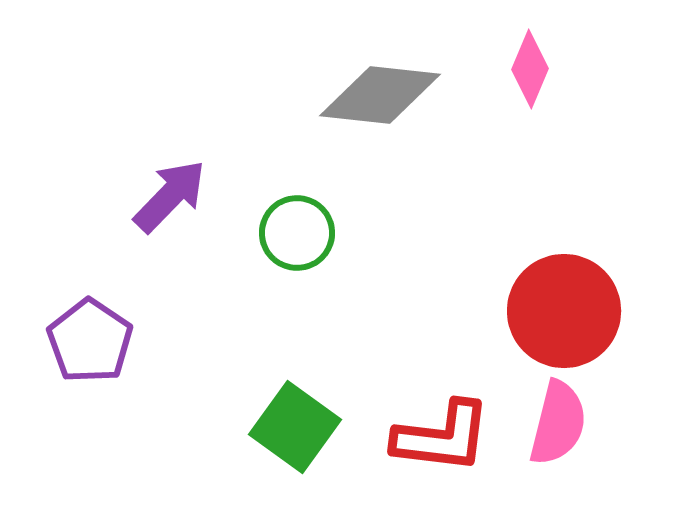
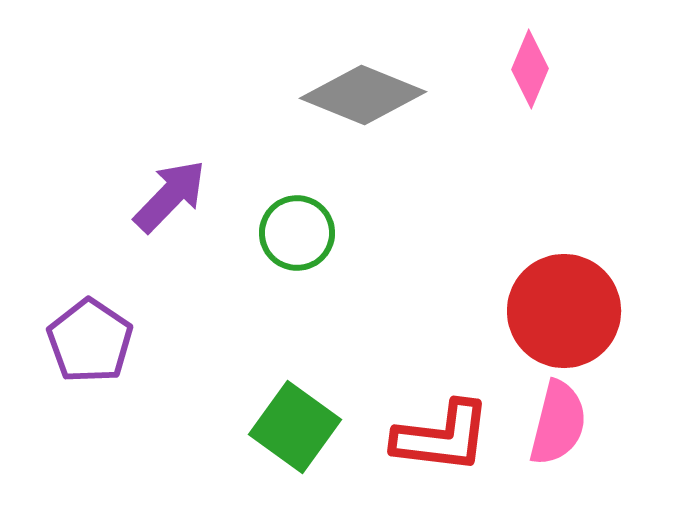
gray diamond: moved 17 px left; rotated 16 degrees clockwise
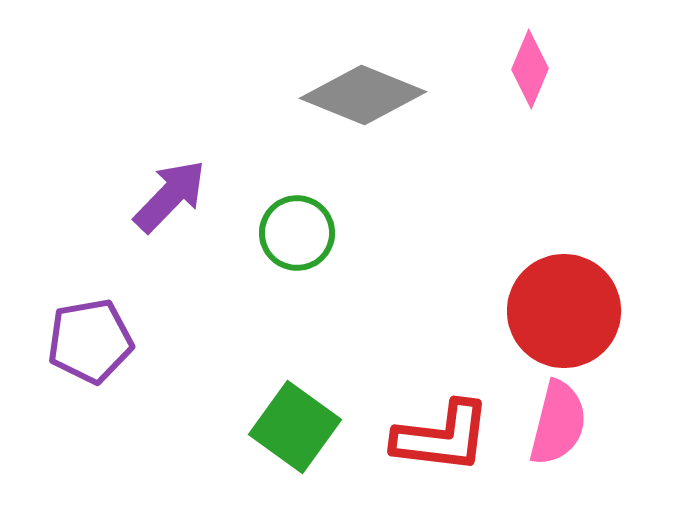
purple pentagon: rotated 28 degrees clockwise
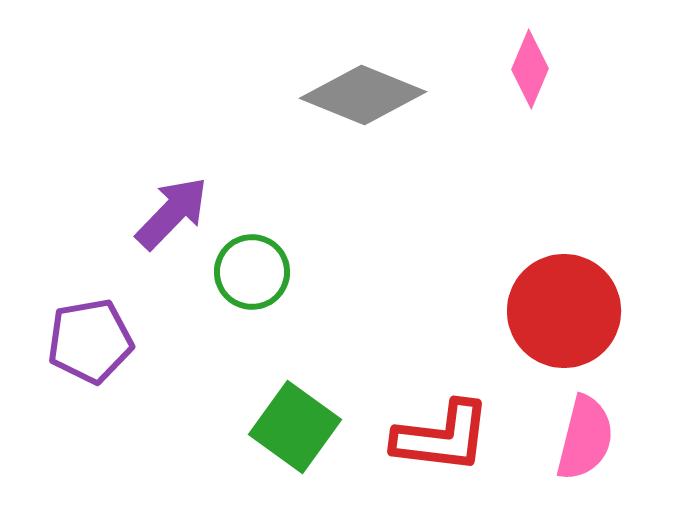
purple arrow: moved 2 px right, 17 px down
green circle: moved 45 px left, 39 px down
pink semicircle: moved 27 px right, 15 px down
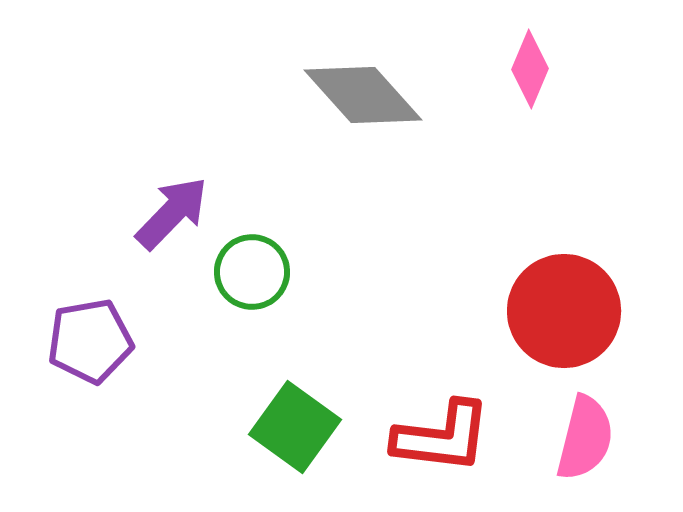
gray diamond: rotated 26 degrees clockwise
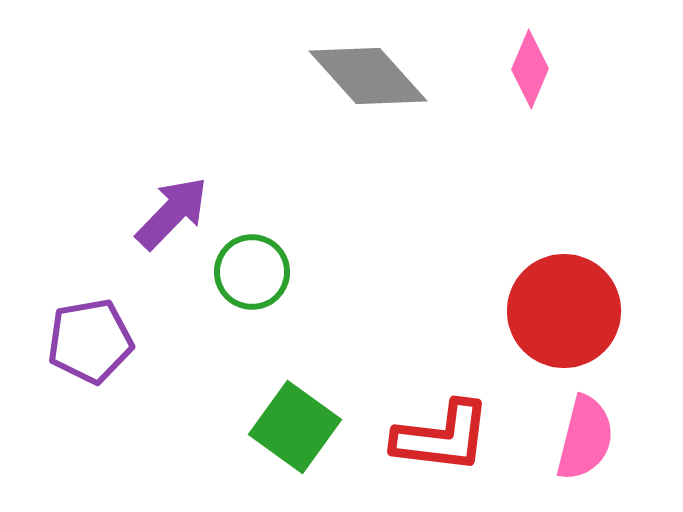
gray diamond: moved 5 px right, 19 px up
